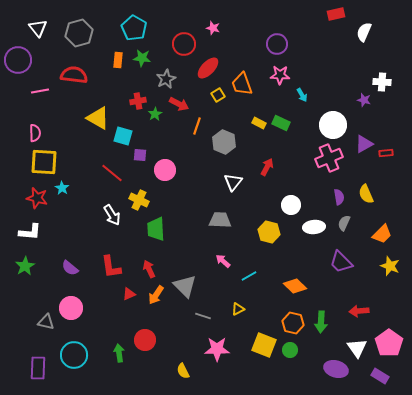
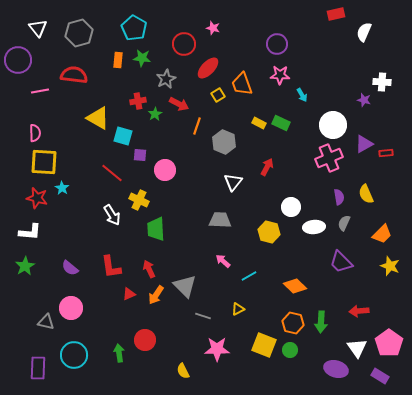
white circle at (291, 205): moved 2 px down
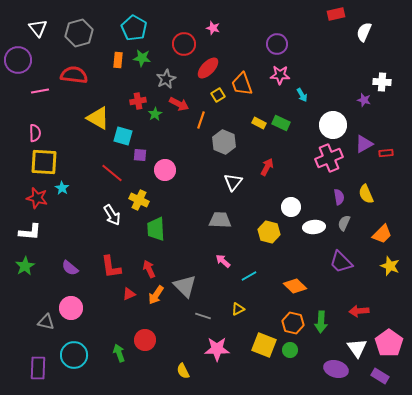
orange line at (197, 126): moved 4 px right, 6 px up
green arrow at (119, 353): rotated 12 degrees counterclockwise
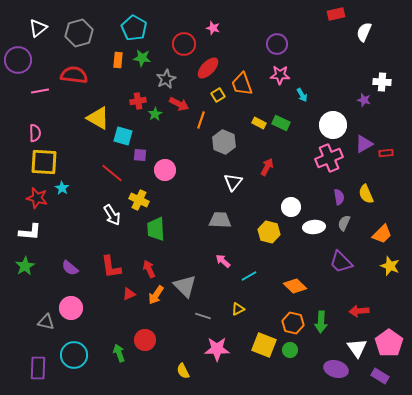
white triangle at (38, 28): rotated 30 degrees clockwise
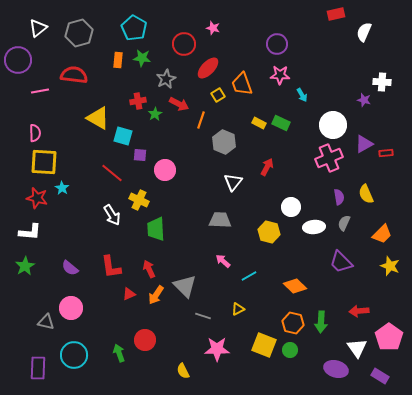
pink pentagon at (389, 343): moved 6 px up
